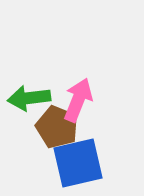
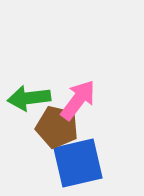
pink arrow: rotated 15 degrees clockwise
brown pentagon: rotated 9 degrees counterclockwise
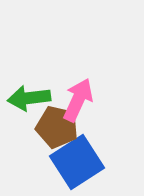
pink arrow: rotated 12 degrees counterclockwise
blue square: moved 1 px left, 1 px up; rotated 20 degrees counterclockwise
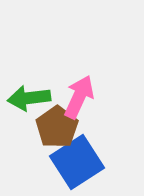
pink arrow: moved 1 px right, 3 px up
brown pentagon: rotated 24 degrees clockwise
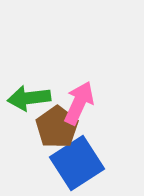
pink arrow: moved 6 px down
blue square: moved 1 px down
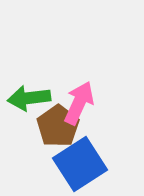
brown pentagon: moved 1 px right, 1 px up
blue square: moved 3 px right, 1 px down
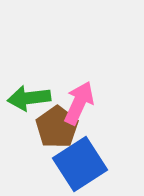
brown pentagon: moved 1 px left, 1 px down
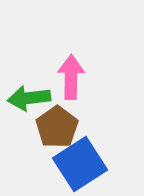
pink arrow: moved 8 px left, 26 px up; rotated 24 degrees counterclockwise
